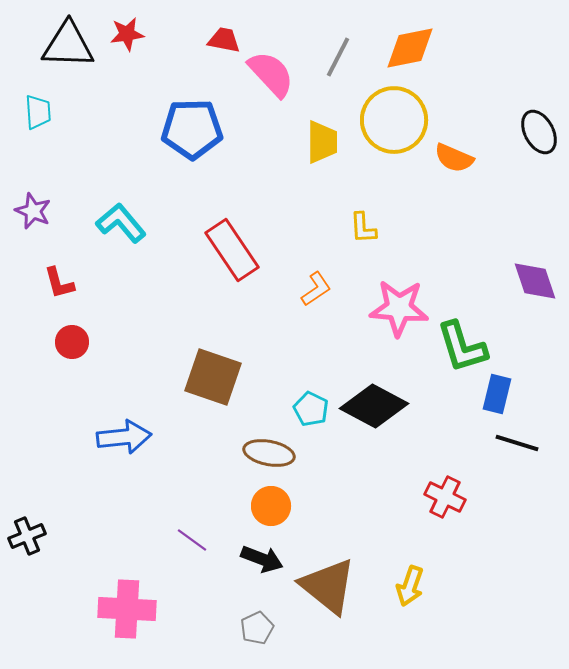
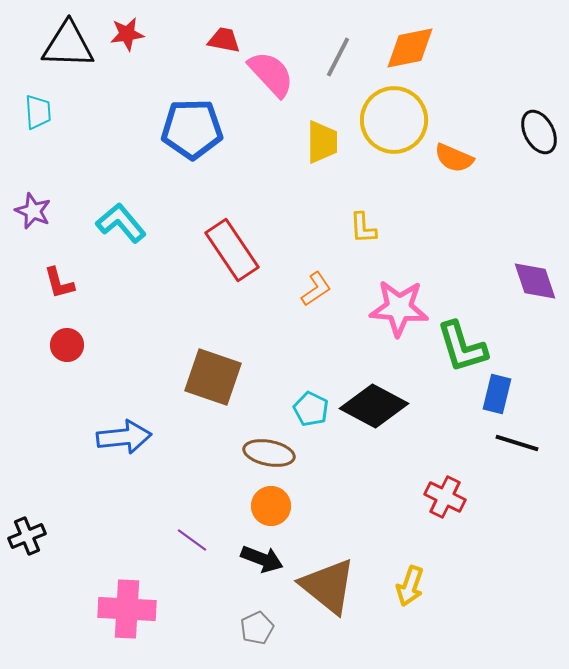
red circle: moved 5 px left, 3 px down
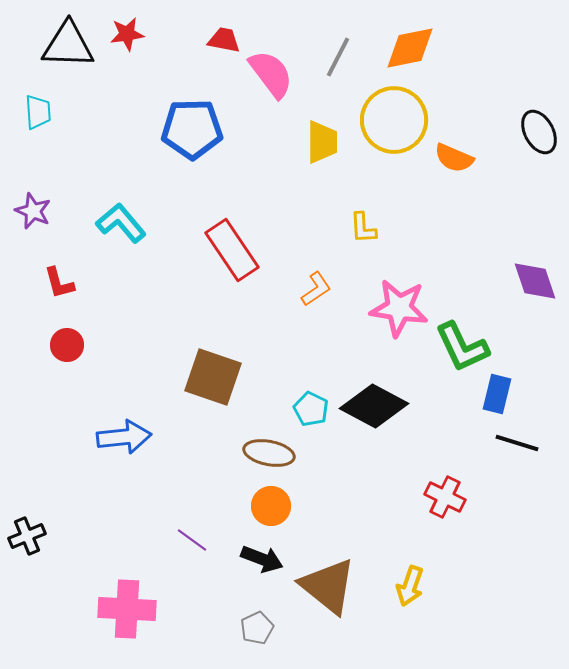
pink semicircle: rotated 6 degrees clockwise
pink star: rotated 4 degrees clockwise
green L-shape: rotated 8 degrees counterclockwise
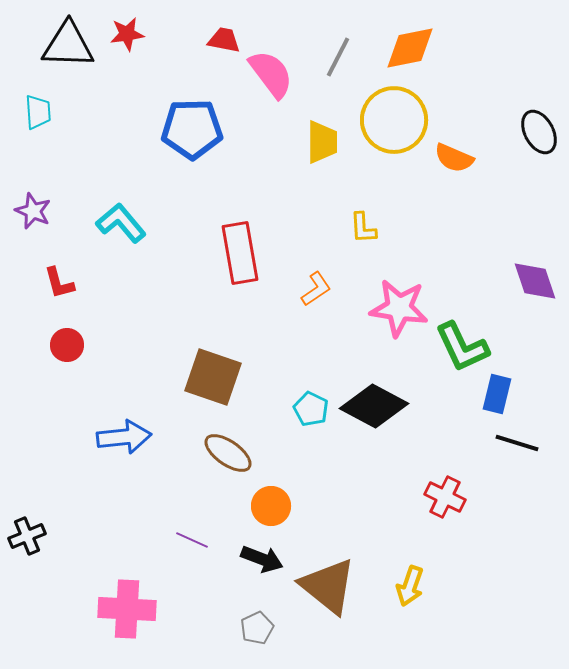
red rectangle: moved 8 px right, 3 px down; rotated 24 degrees clockwise
brown ellipse: moved 41 px left; rotated 24 degrees clockwise
purple line: rotated 12 degrees counterclockwise
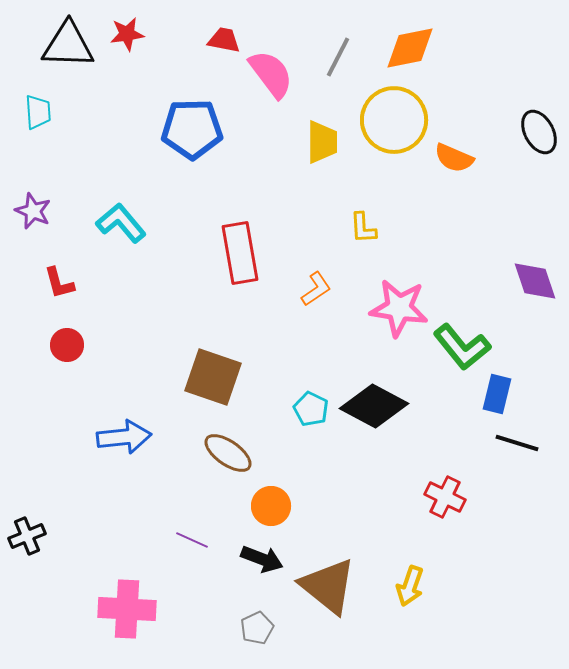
green L-shape: rotated 14 degrees counterclockwise
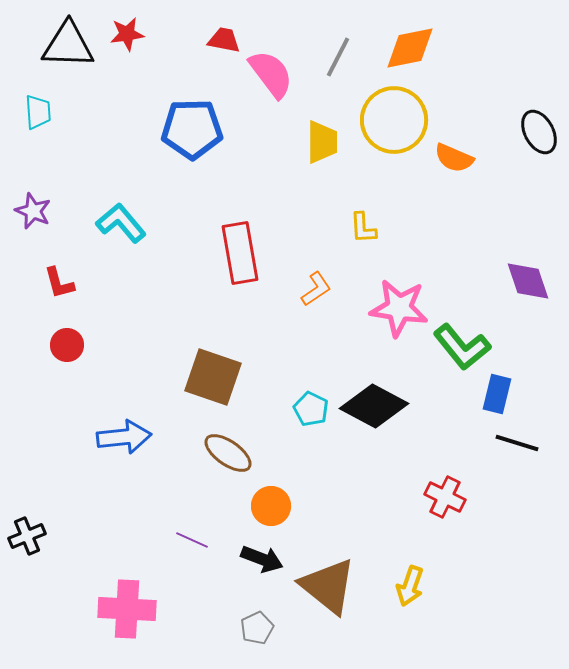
purple diamond: moved 7 px left
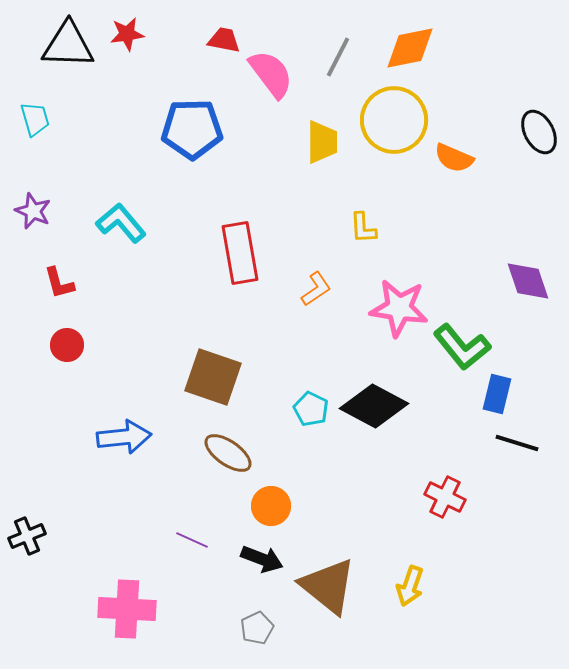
cyan trapezoid: moved 3 px left, 7 px down; rotated 12 degrees counterclockwise
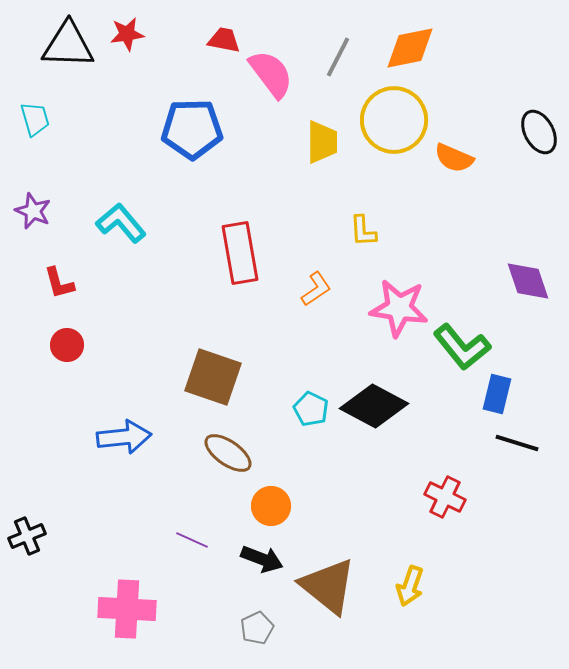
yellow L-shape: moved 3 px down
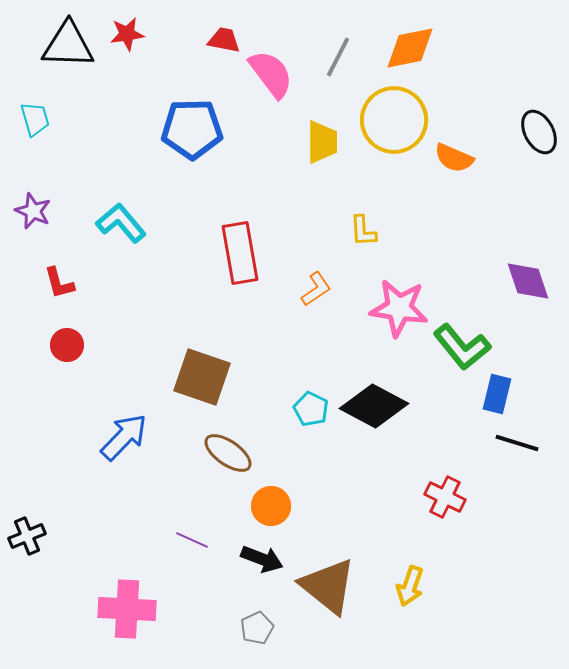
brown square: moved 11 px left
blue arrow: rotated 40 degrees counterclockwise
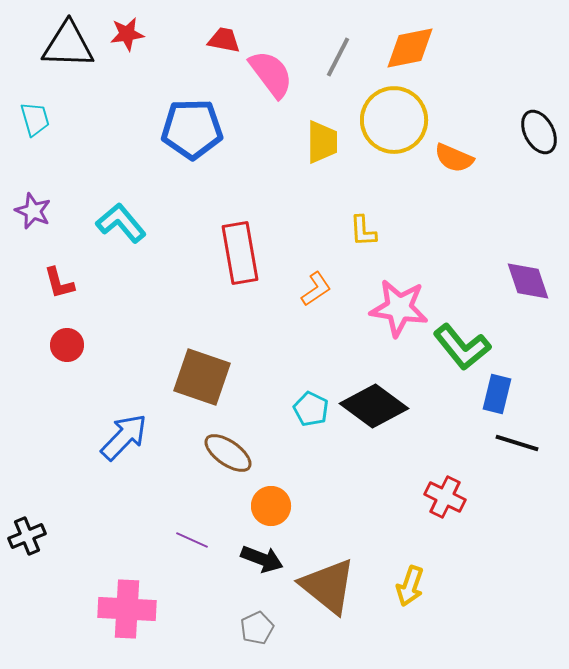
black diamond: rotated 8 degrees clockwise
